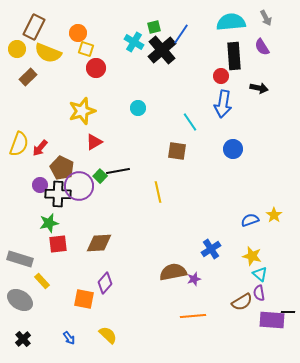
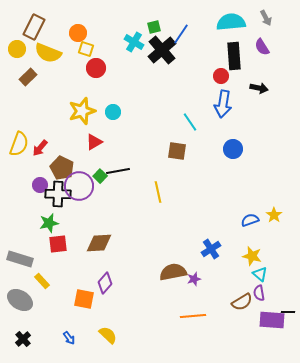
cyan circle at (138, 108): moved 25 px left, 4 px down
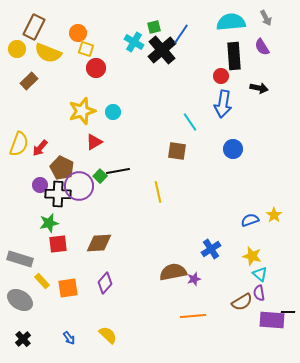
brown rectangle at (28, 77): moved 1 px right, 4 px down
orange square at (84, 299): moved 16 px left, 11 px up; rotated 20 degrees counterclockwise
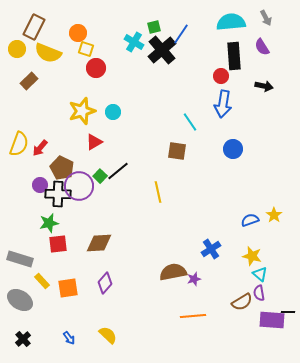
black arrow at (259, 88): moved 5 px right, 2 px up
black line at (118, 171): rotated 30 degrees counterclockwise
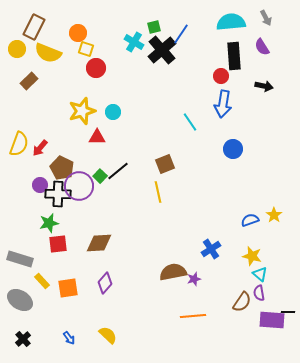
red triangle at (94, 142): moved 3 px right, 5 px up; rotated 30 degrees clockwise
brown square at (177, 151): moved 12 px left, 13 px down; rotated 30 degrees counterclockwise
brown semicircle at (242, 302): rotated 25 degrees counterclockwise
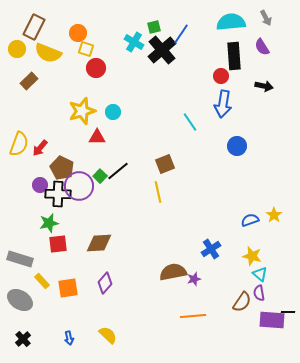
blue circle at (233, 149): moved 4 px right, 3 px up
blue arrow at (69, 338): rotated 24 degrees clockwise
